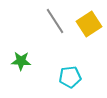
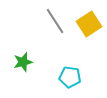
green star: moved 2 px right, 1 px down; rotated 18 degrees counterclockwise
cyan pentagon: rotated 15 degrees clockwise
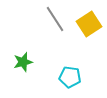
gray line: moved 2 px up
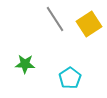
green star: moved 2 px right, 2 px down; rotated 18 degrees clockwise
cyan pentagon: moved 1 px down; rotated 30 degrees clockwise
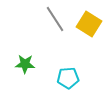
yellow square: rotated 25 degrees counterclockwise
cyan pentagon: moved 2 px left; rotated 30 degrees clockwise
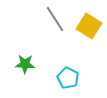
yellow square: moved 2 px down
cyan pentagon: rotated 30 degrees clockwise
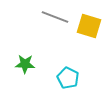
gray line: moved 2 px up; rotated 36 degrees counterclockwise
yellow square: rotated 15 degrees counterclockwise
